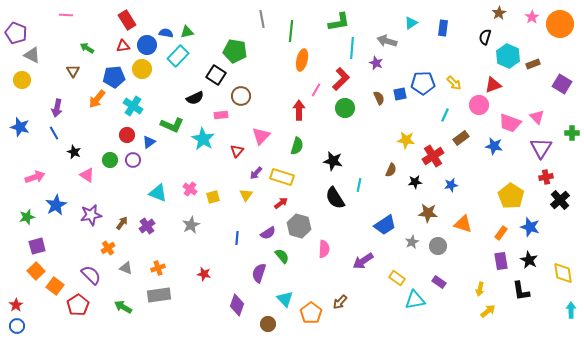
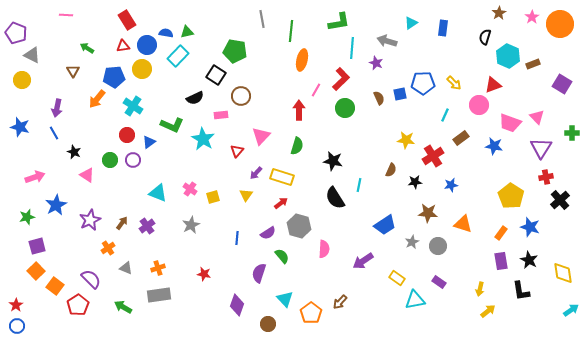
purple star at (91, 215): moved 1 px left, 5 px down; rotated 15 degrees counterclockwise
purple semicircle at (91, 275): moved 4 px down
cyan arrow at (571, 310): rotated 56 degrees clockwise
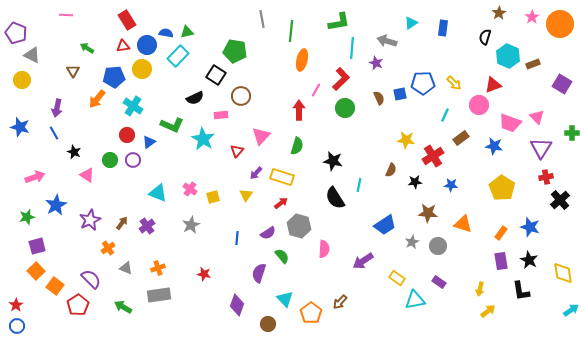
blue star at (451, 185): rotated 16 degrees clockwise
yellow pentagon at (511, 196): moved 9 px left, 8 px up
